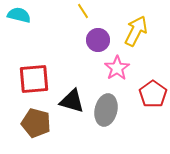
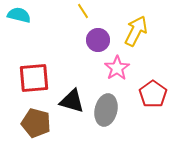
red square: moved 1 px up
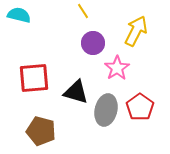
purple circle: moved 5 px left, 3 px down
red pentagon: moved 13 px left, 13 px down
black triangle: moved 4 px right, 9 px up
brown pentagon: moved 5 px right, 8 px down
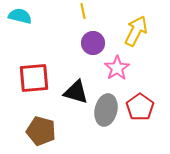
yellow line: rotated 21 degrees clockwise
cyan semicircle: moved 1 px right, 1 px down
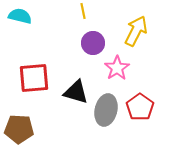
brown pentagon: moved 22 px left, 2 px up; rotated 12 degrees counterclockwise
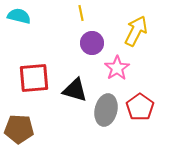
yellow line: moved 2 px left, 2 px down
cyan semicircle: moved 1 px left
purple circle: moved 1 px left
black triangle: moved 1 px left, 2 px up
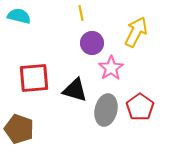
yellow arrow: moved 1 px down
pink star: moved 6 px left
brown pentagon: rotated 16 degrees clockwise
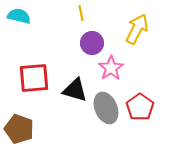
yellow arrow: moved 1 px right, 3 px up
gray ellipse: moved 2 px up; rotated 36 degrees counterclockwise
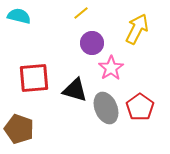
yellow line: rotated 63 degrees clockwise
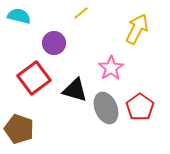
purple circle: moved 38 px left
red square: rotated 32 degrees counterclockwise
